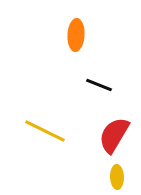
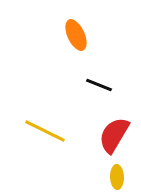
orange ellipse: rotated 28 degrees counterclockwise
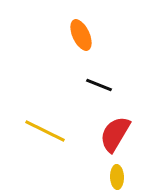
orange ellipse: moved 5 px right
red semicircle: moved 1 px right, 1 px up
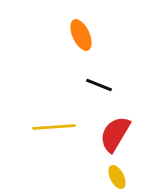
yellow line: moved 9 px right, 4 px up; rotated 30 degrees counterclockwise
yellow ellipse: rotated 25 degrees counterclockwise
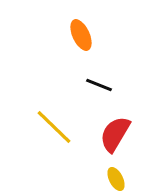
yellow line: rotated 48 degrees clockwise
yellow ellipse: moved 1 px left, 2 px down
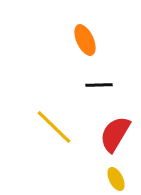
orange ellipse: moved 4 px right, 5 px down
black line: rotated 24 degrees counterclockwise
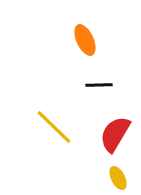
yellow ellipse: moved 2 px right, 1 px up
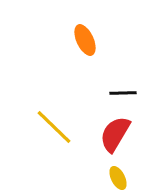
black line: moved 24 px right, 8 px down
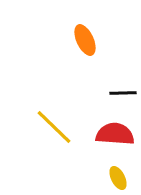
red semicircle: rotated 63 degrees clockwise
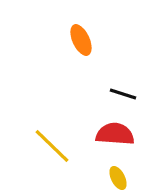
orange ellipse: moved 4 px left
black line: moved 1 px down; rotated 20 degrees clockwise
yellow line: moved 2 px left, 19 px down
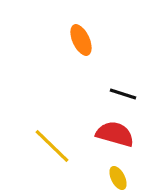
red semicircle: rotated 12 degrees clockwise
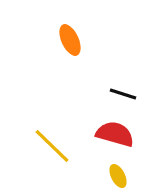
orange ellipse: moved 11 px left
yellow ellipse: moved 2 px up
